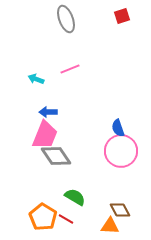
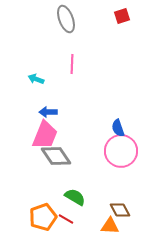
pink line: moved 2 px right, 5 px up; rotated 66 degrees counterclockwise
orange pentagon: rotated 20 degrees clockwise
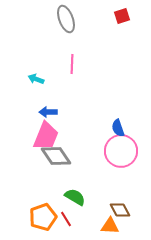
pink trapezoid: moved 1 px right, 1 px down
red line: rotated 28 degrees clockwise
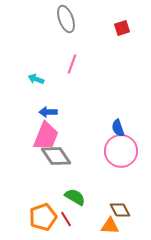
red square: moved 12 px down
pink line: rotated 18 degrees clockwise
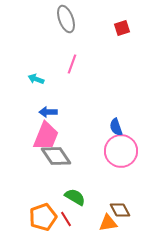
blue semicircle: moved 2 px left, 1 px up
orange triangle: moved 2 px left, 3 px up; rotated 12 degrees counterclockwise
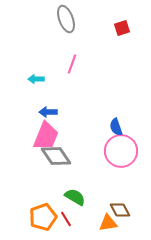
cyan arrow: rotated 21 degrees counterclockwise
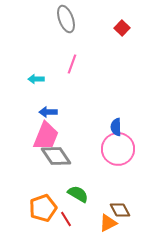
red square: rotated 28 degrees counterclockwise
blue semicircle: rotated 18 degrees clockwise
pink circle: moved 3 px left, 2 px up
green semicircle: moved 3 px right, 3 px up
orange pentagon: moved 9 px up
orange triangle: rotated 18 degrees counterclockwise
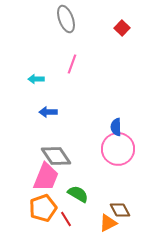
pink trapezoid: moved 41 px down
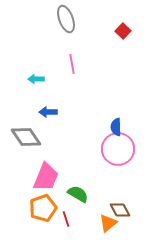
red square: moved 1 px right, 3 px down
pink line: rotated 30 degrees counterclockwise
gray diamond: moved 30 px left, 19 px up
red line: rotated 14 degrees clockwise
orange triangle: rotated 12 degrees counterclockwise
